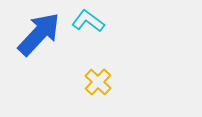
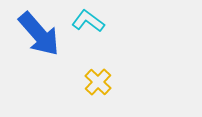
blue arrow: rotated 96 degrees clockwise
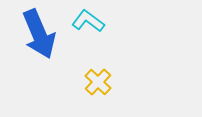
blue arrow: rotated 18 degrees clockwise
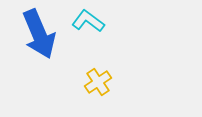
yellow cross: rotated 12 degrees clockwise
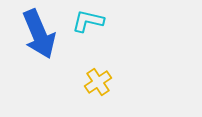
cyan L-shape: rotated 24 degrees counterclockwise
